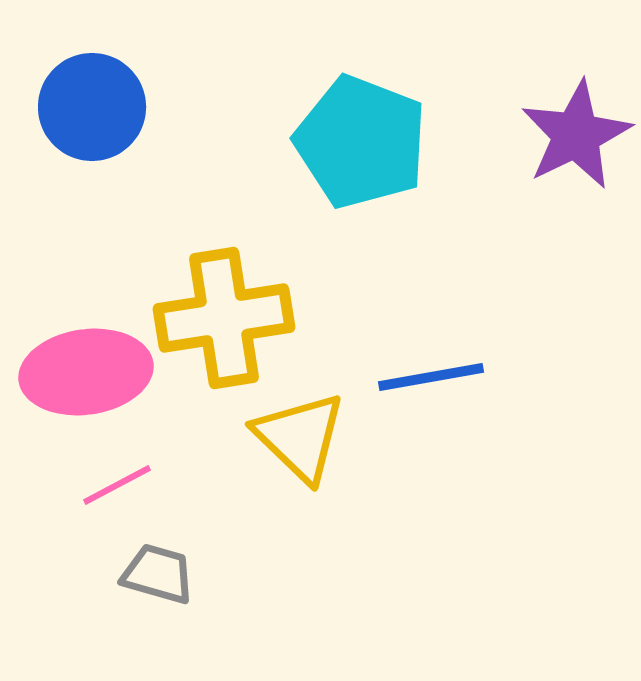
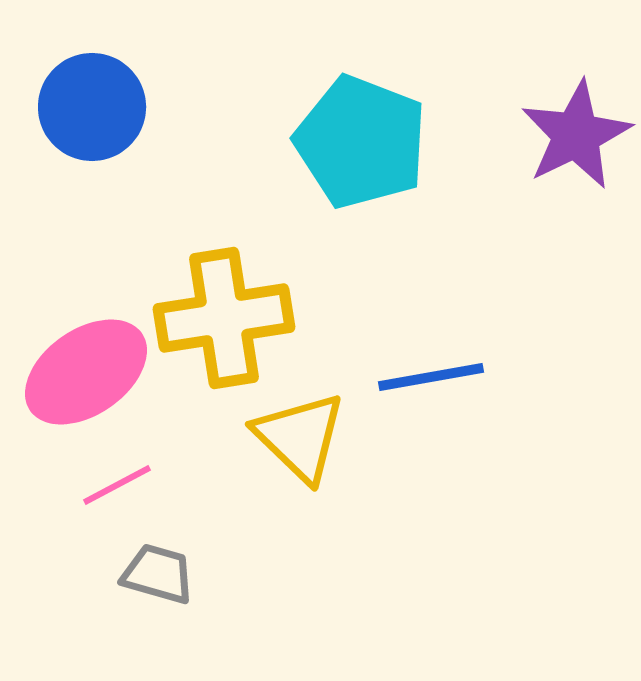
pink ellipse: rotated 27 degrees counterclockwise
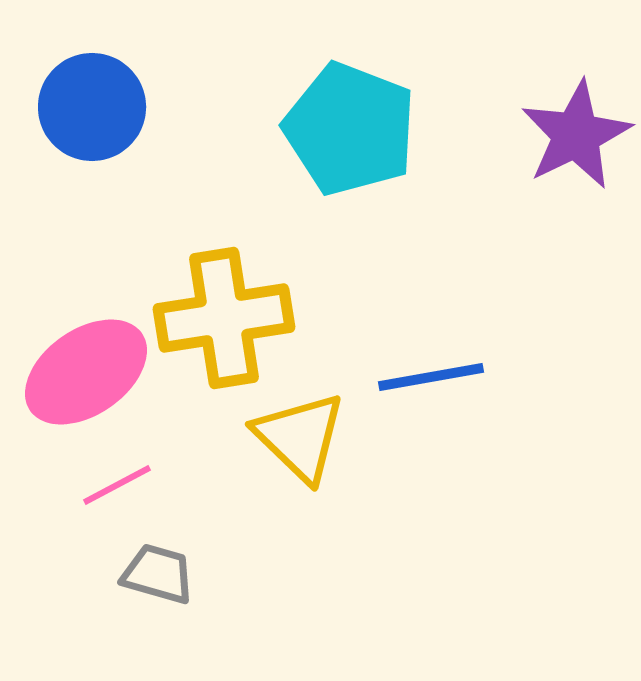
cyan pentagon: moved 11 px left, 13 px up
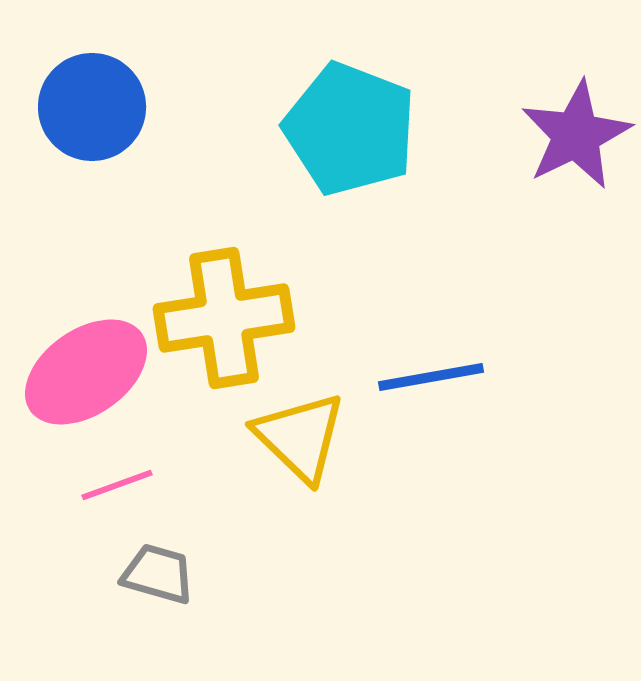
pink line: rotated 8 degrees clockwise
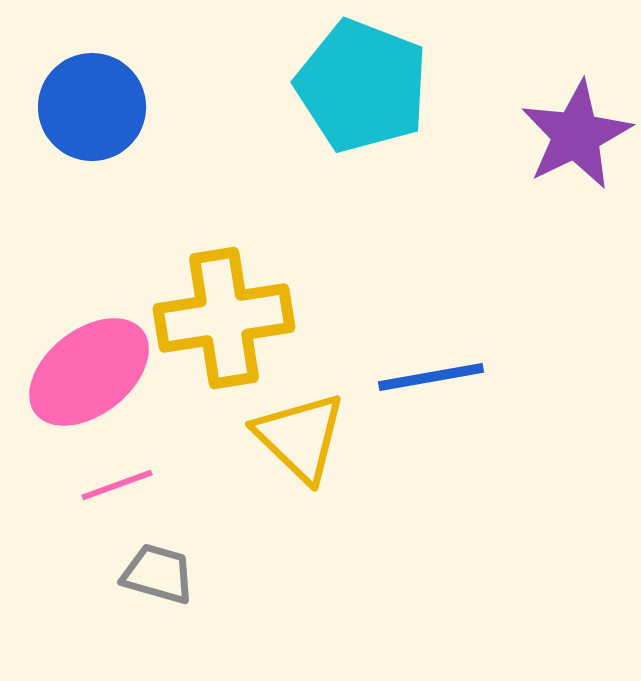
cyan pentagon: moved 12 px right, 43 px up
pink ellipse: moved 3 px right; rotated 3 degrees counterclockwise
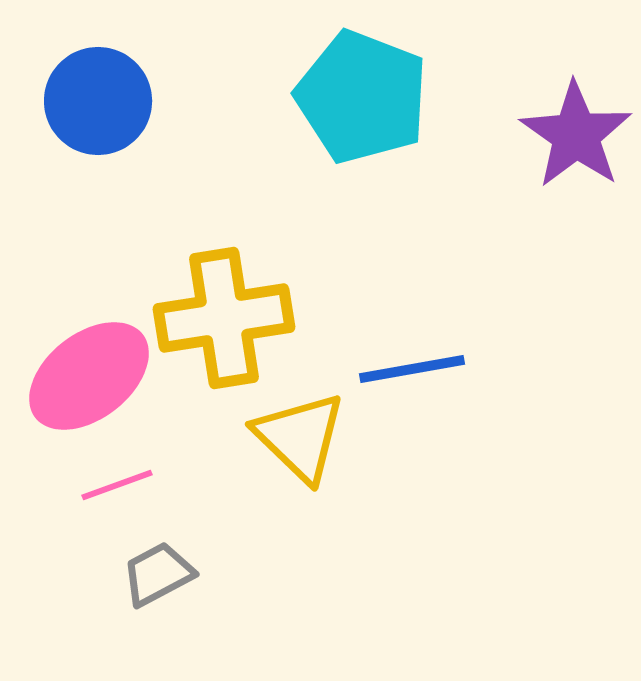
cyan pentagon: moved 11 px down
blue circle: moved 6 px right, 6 px up
purple star: rotated 11 degrees counterclockwise
pink ellipse: moved 4 px down
blue line: moved 19 px left, 8 px up
gray trapezoid: rotated 44 degrees counterclockwise
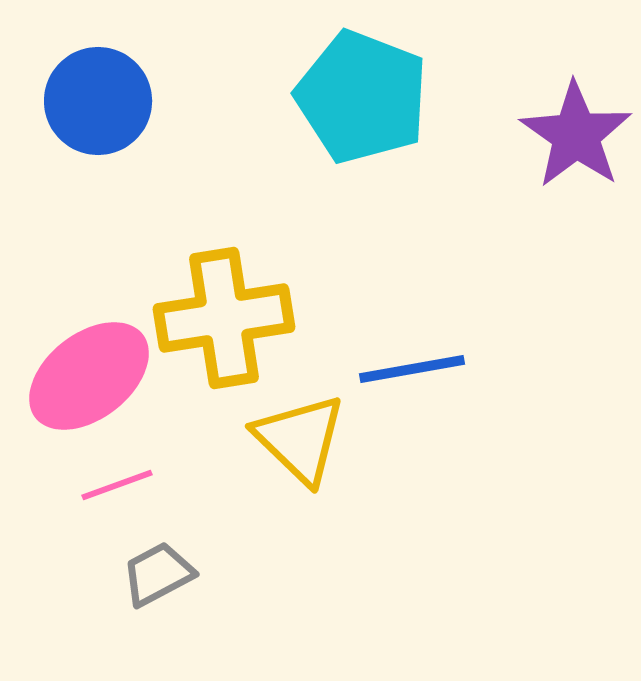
yellow triangle: moved 2 px down
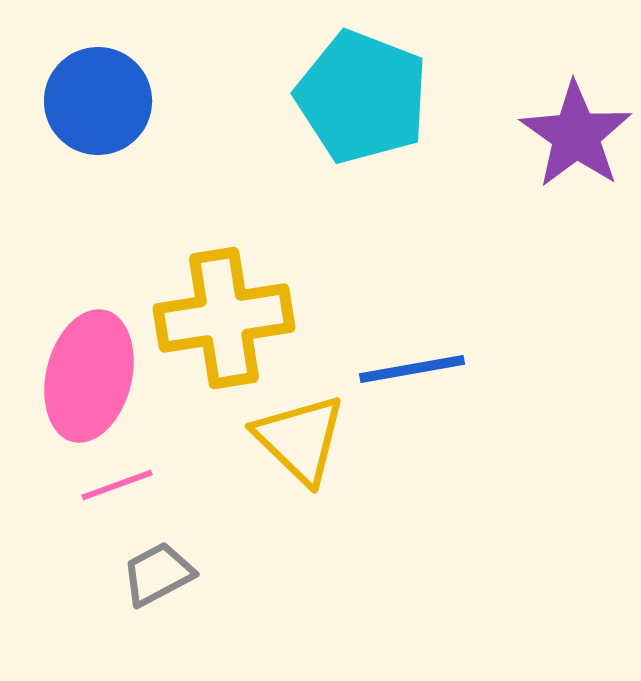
pink ellipse: rotated 38 degrees counterclockwise
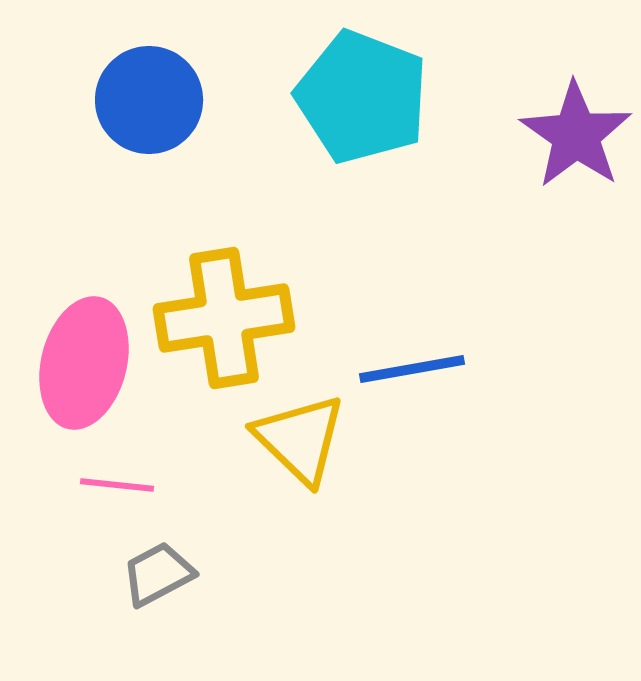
blue circle: moved 51 px right, 1 px up
pink ellipse: moved 5 px left, 13 px up
pink line: rotated 26 degrees clockwise
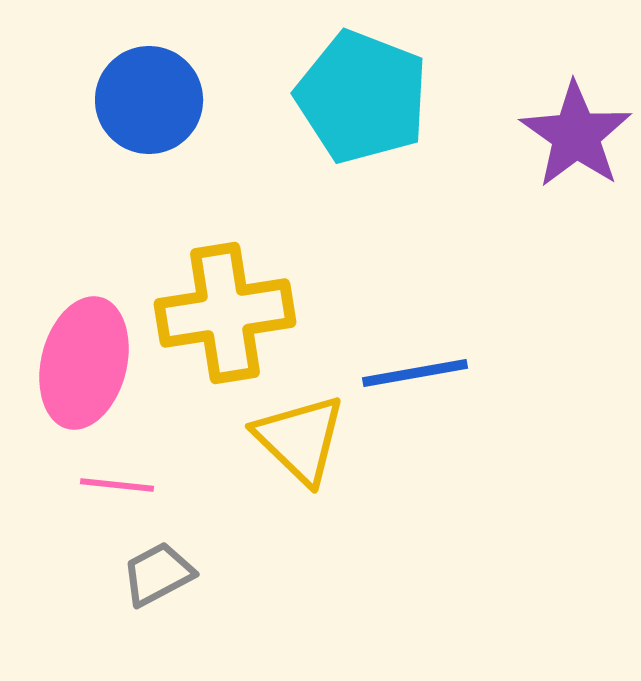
yellow cross: moved 1 px right, 5 px up
blue line: moved 3 px right, 4 px down
